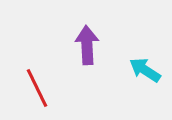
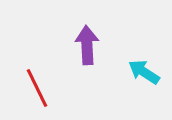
cyan arrow: moved 1 px left, 2 px down
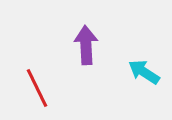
purple arrow: moved 1 px left
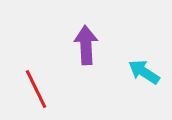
red line: moved 1 px left, 1 px down
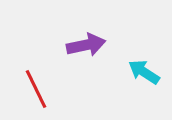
purple arrow: rotated 81 degrees clockwise
